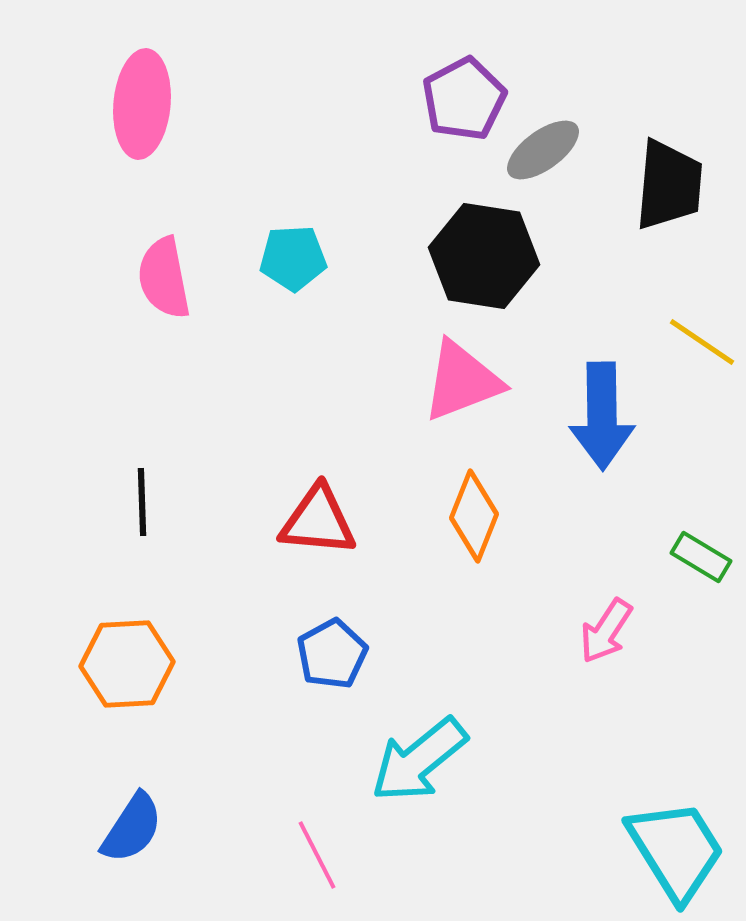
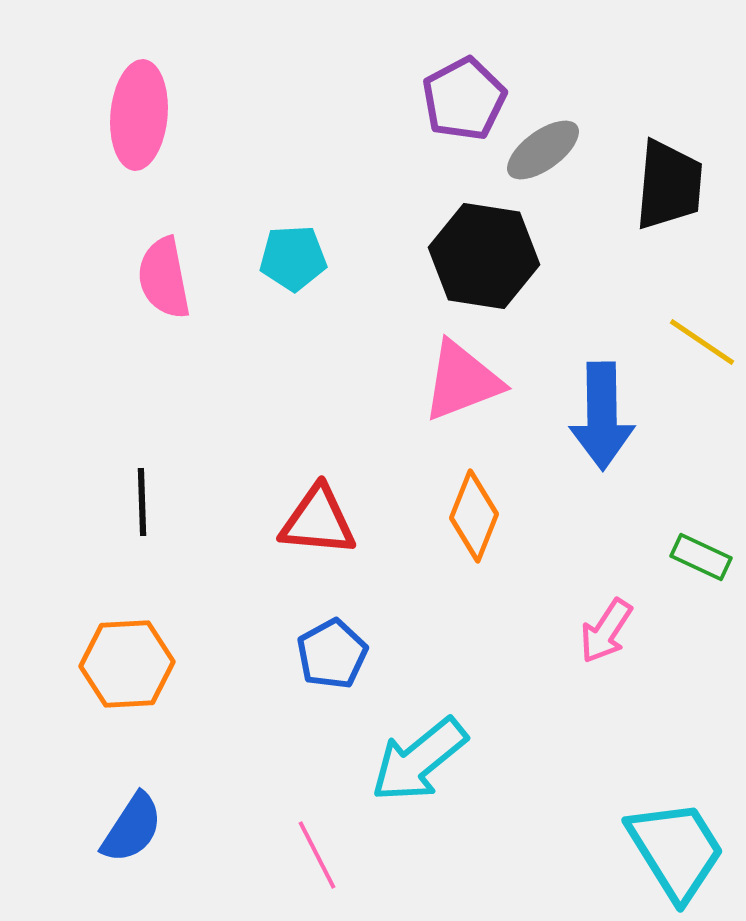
pink ellipse: moved 3 px left, 11 px down
green rectangle: rotated 6 degrees counterclockwise
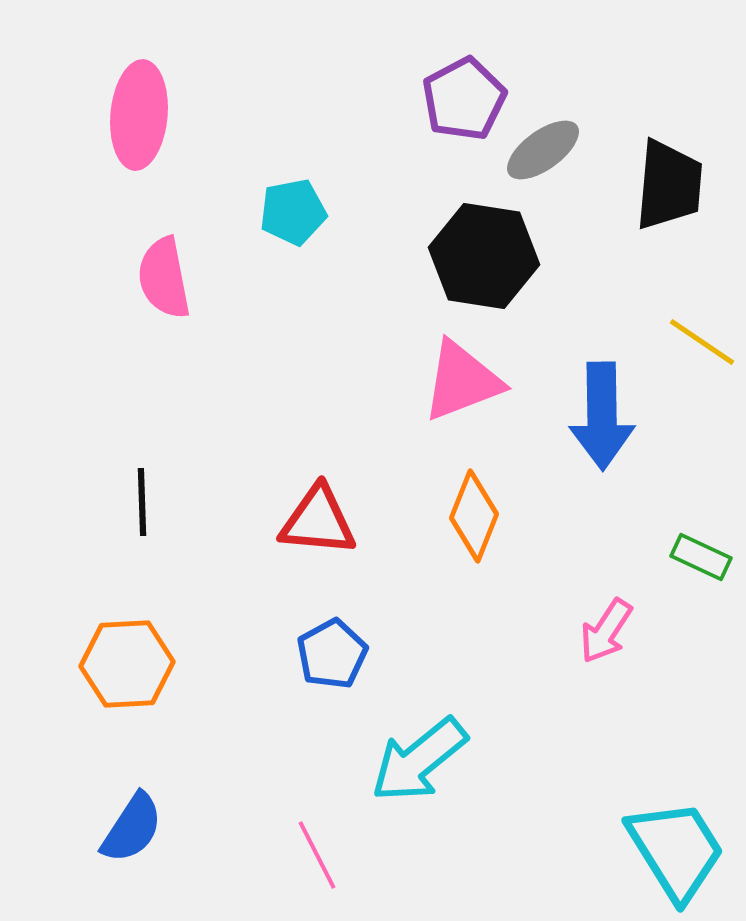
cyan pentagon: moved 46 px up; rotated 8 degrees counterclockwise
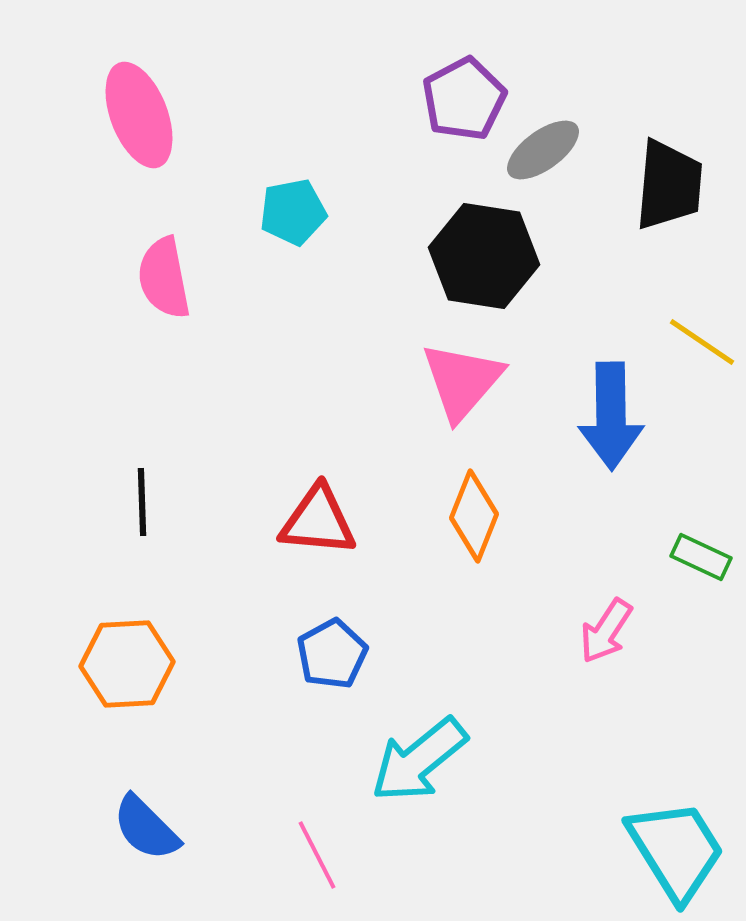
pink ellipse: rotated 26 degrees counterclockwise
pink triangle: rotated 28 degrees counterclockwise
blue arrow: moved 9 px right
blue semicircle: moved 14 px right; rotated 102 degrees clockwise
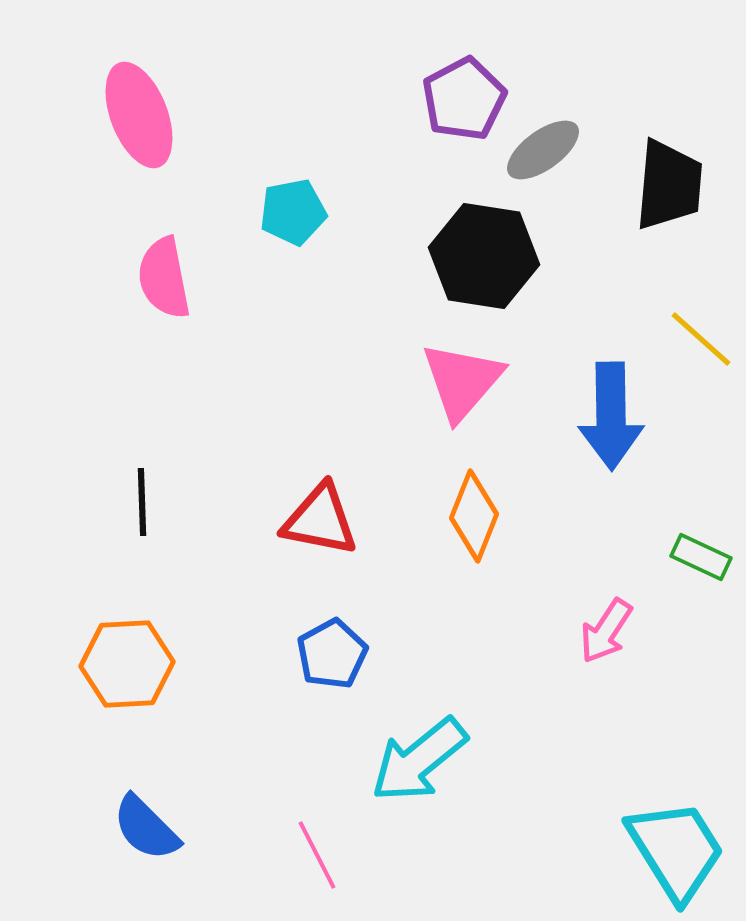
yellow line: moved 1 px left, 3 px up; rotated 8 degrees clockwise
red triangle: moved 2 px right, 1 px up; rotated 6 degrees clockwise
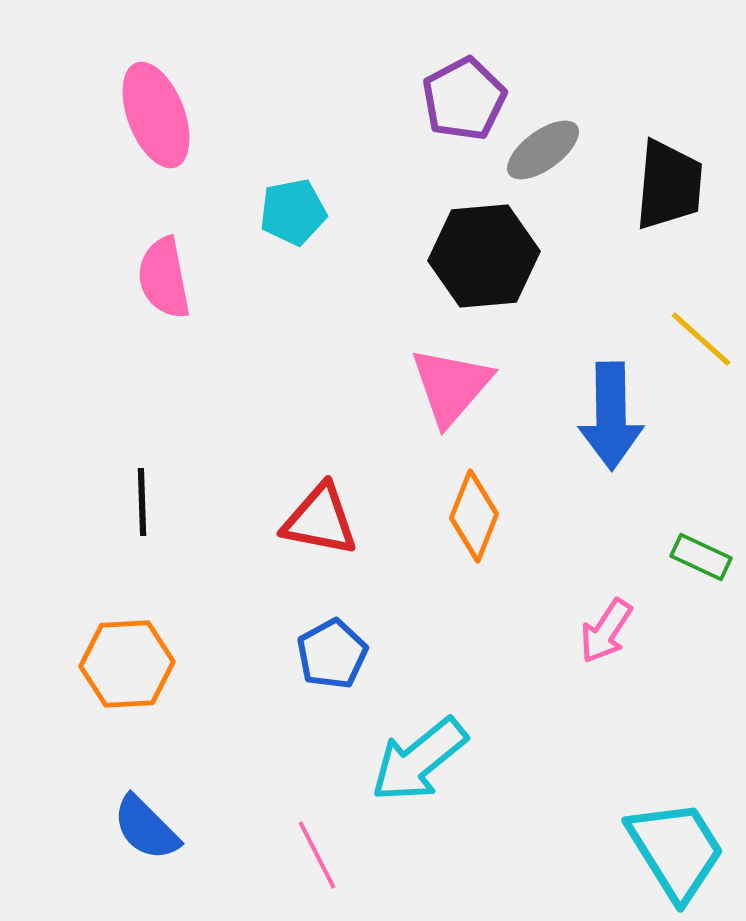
pink ellipse: moved 17 px right
black hexagon: rotated 14 degrees counterclockwise
pink triangle: moved 11 px left, 5 px down
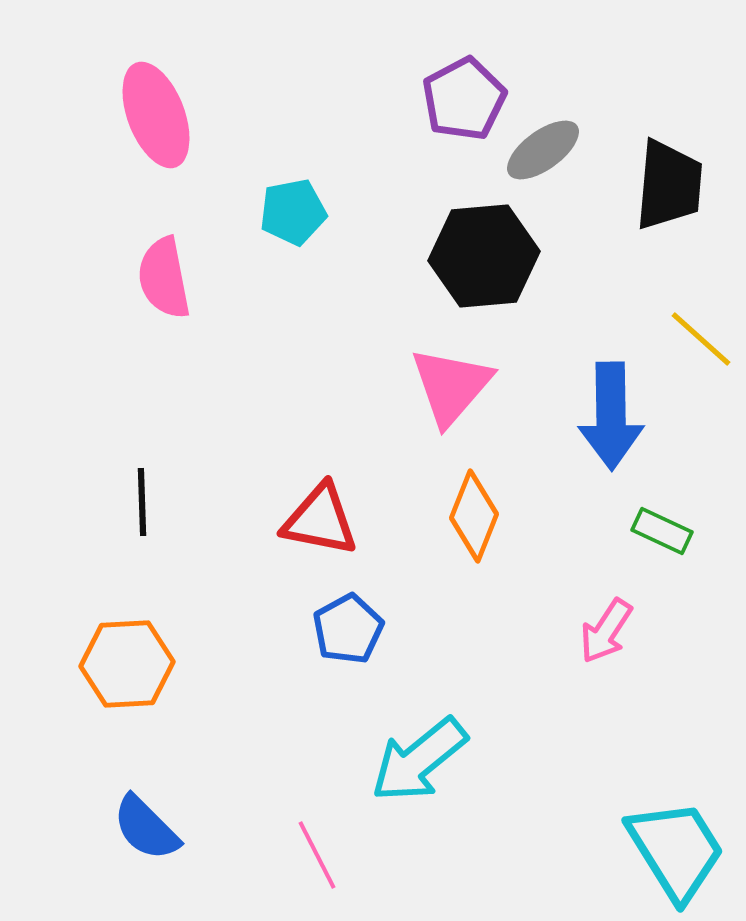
green rectangle: moved 39 px left, 26 px up
blue pentagon: moved 16 px right, 25 px up
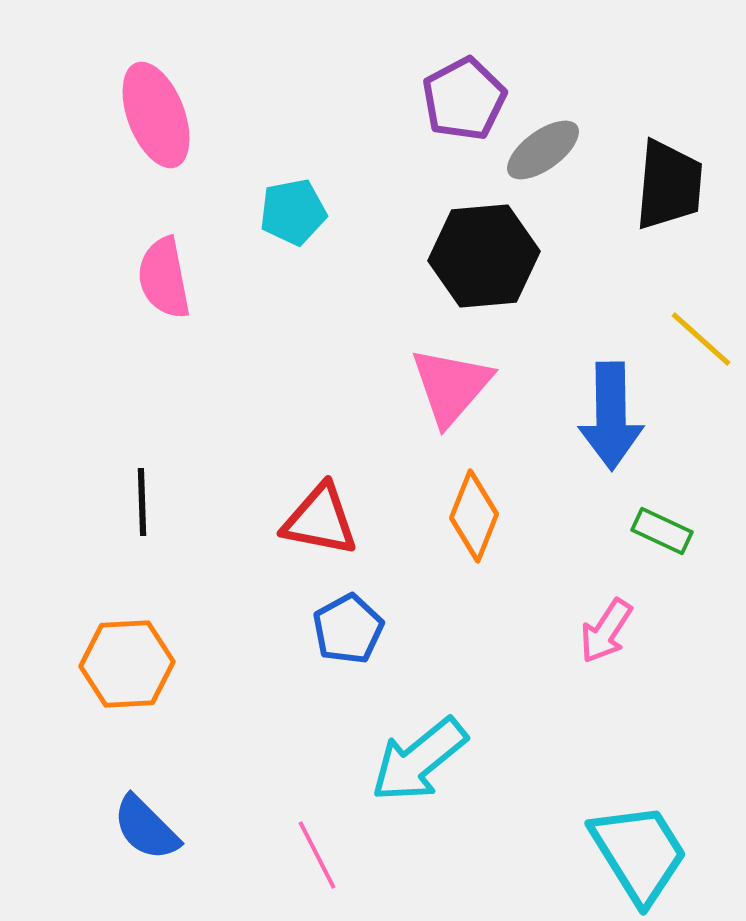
cyan trapezoid: moved 37 px left, 3 px down
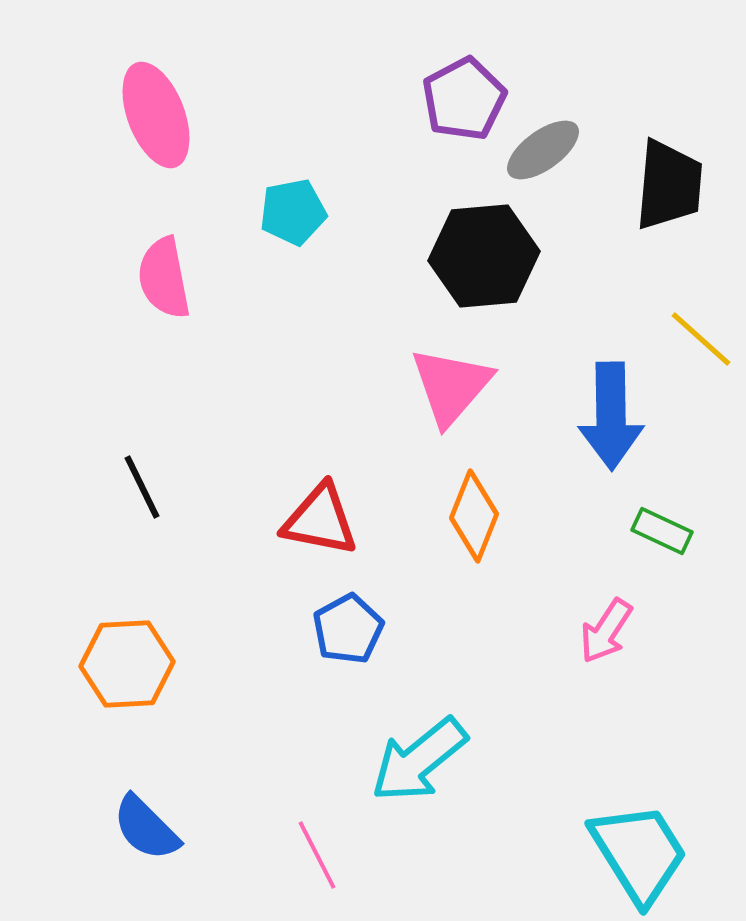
black line: moved 15 px up; rotated 24 degrees counterclockwise
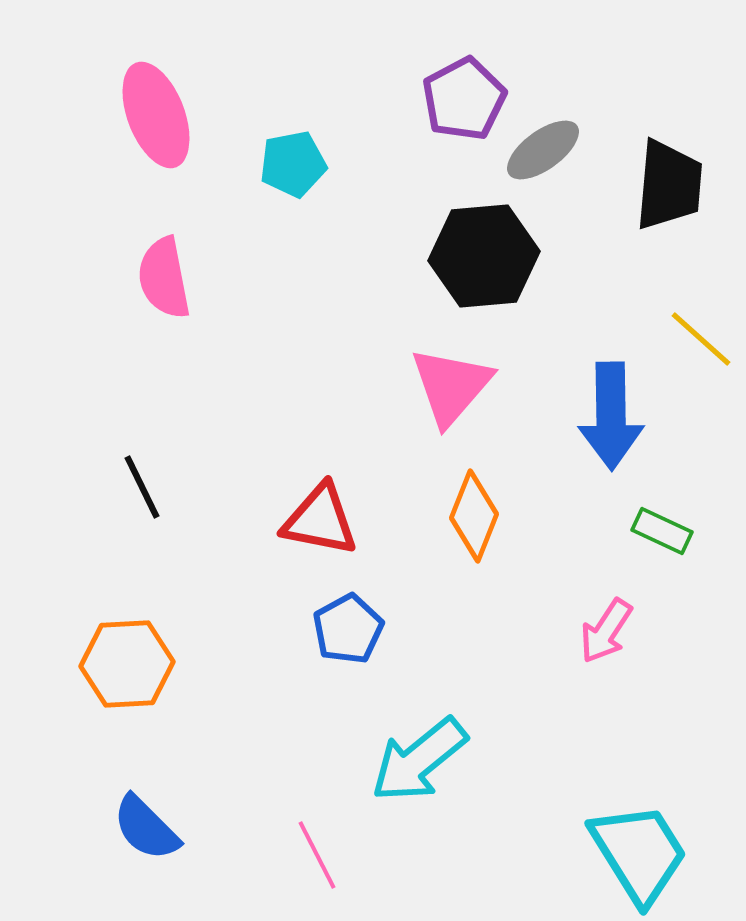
cyan pentagon: moved 48 px up
